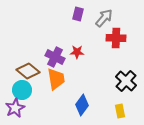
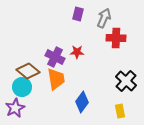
gray arrow: rotated 18 degrees counterclockwise
cyan circle: moved 3 px up
blue diamond: moved 3 px up
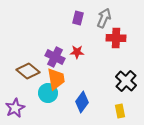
purple rectangle: moved 4 px down
cyan circle: moved 26 px right, 6 px down
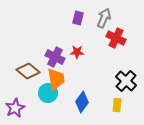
red cross: rotated 24 degrees clockwise
yellow rectangle: moved 3 px left, 6 px up; rotated 16 degrees clockwise
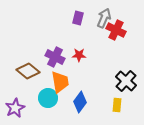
red cross: moved 8 px up
red star: moved 2 px right, 3 px down
orange trapezoid: moved 4 px right, 3 px down
cyan circle: moved 5 px down
blue diamond: moved 2 px left
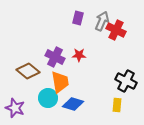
gray arrow: moved 2 px left, 3 px down
black cross: rotated 15 degrees counterclockwise
blue diamond: moved 7 px left, 2 px down; rotated 70 degrees clockwise
purple star: rotated 24 degrees counterclockwise
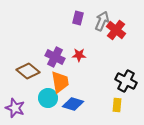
red cross: rotated 12 degrees clockwise
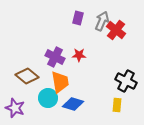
brown diamond: moved 1 px left, 5 px down
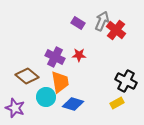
purple rectangle: moved 5 px down; rotated 72 degrees counterclockwise
cyan circle: moved 2 px left, 1 px up
yellow rectangle: moved 2 px up; rotated 56 degrees clockwise
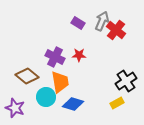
black cross: rotated 30 degrees clockwise
